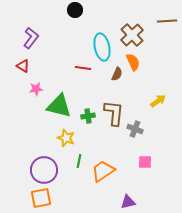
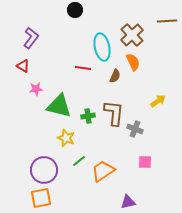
brown semicircle: moved 2 px left, 2 px down
green line: rotated 40 degrees clockwise
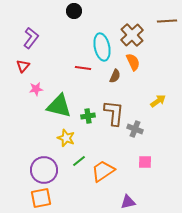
black circle: moved 1 px left, 1 px down
red triangle: rotated 40 degrees clockwise
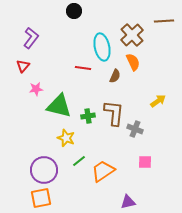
brown line: moved 3 px left
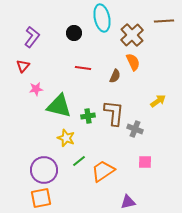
black circle: moved 22 px down
purple L-shape: moved 1 px right, 1 px up
cyan ellipse: moved 29 px up
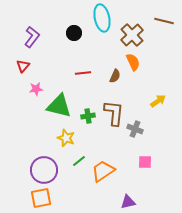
brown line: rotated 18 degrees clockwise
red line: moved 5 px down; rotated 14 degrees counterclockwise
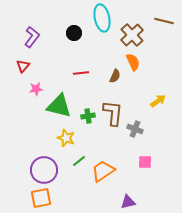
red line: moved 2 px left
brown L-shape: moved 1 px left
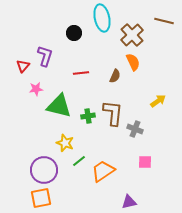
purple L-shape: moved 13 px right, 19 px down; rotated 20 degrees counterclockwise
yellow star: moved 1 px left, 5 px down
purple triangle: moved 1 px right
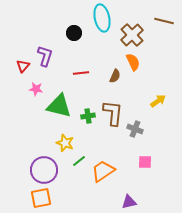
pink star: rotated 16 degrees clockwise
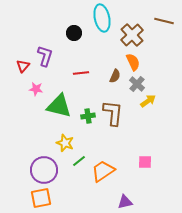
yellow arrow: moved 10 px left
gray cross: moved 2 px right, 45 px up; rotated 21 degrees clockwise
purple triangle: moved 4 px left
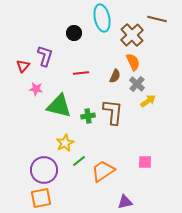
brown line: moved 7 px left, 2 px up
brown L-shape: moved 1 px up
yellow star: rotated 24 degrees clockwise
